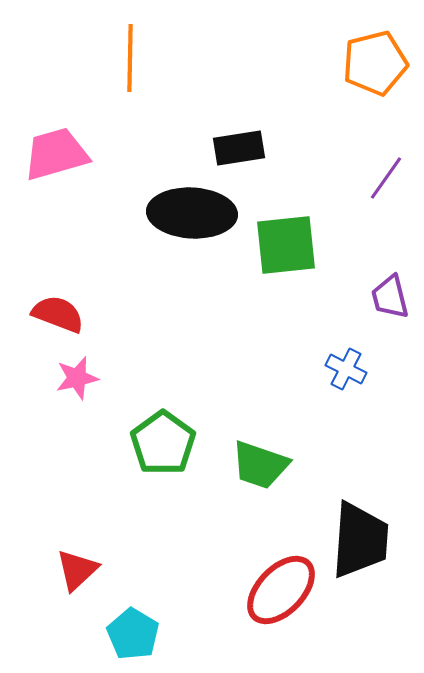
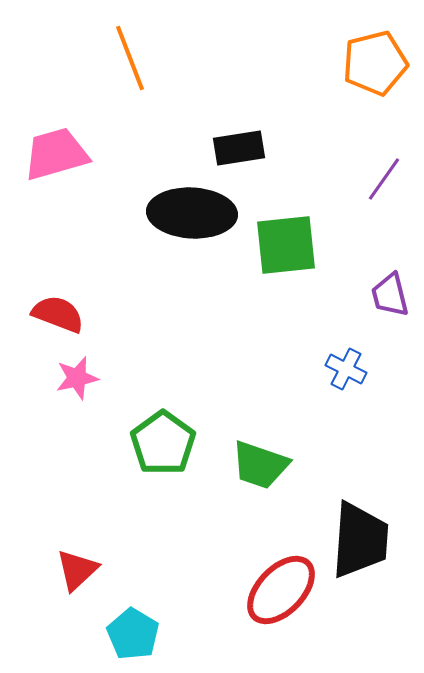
orange line: rotated 22 degrees counterclockwise
purple line: moved 2 px left, 1 px down
purple trapezoid: moved 2 px up
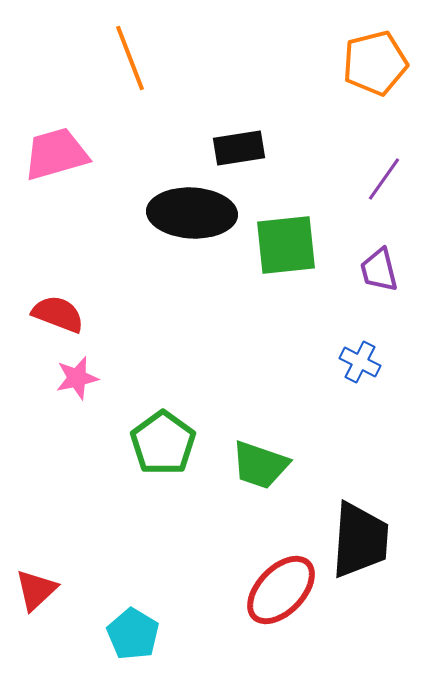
purple trapezoid: moved 11 px left, 25 px up
blue cross: moved 14 px right, 7 px up
red triangle: moved 41 px left, 20 px down
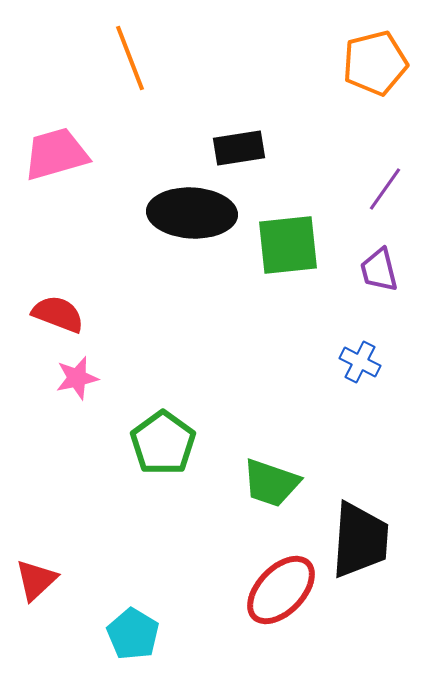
purple line: moved 1 px right, 10 px down
green square: moved 2 px right
green trapezoid: moved 11 px right, 18 px down
red triangle: moved 10 px up
